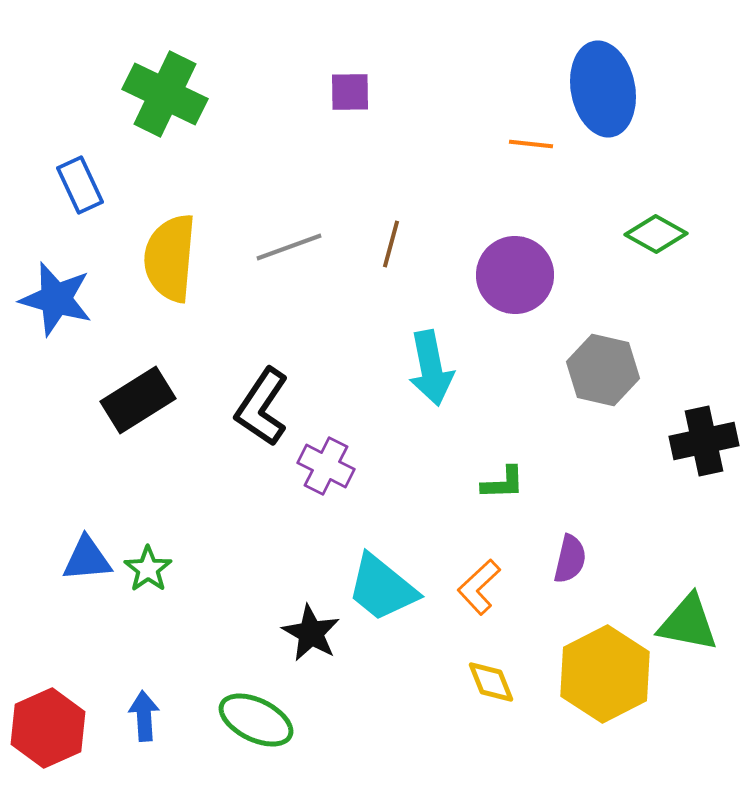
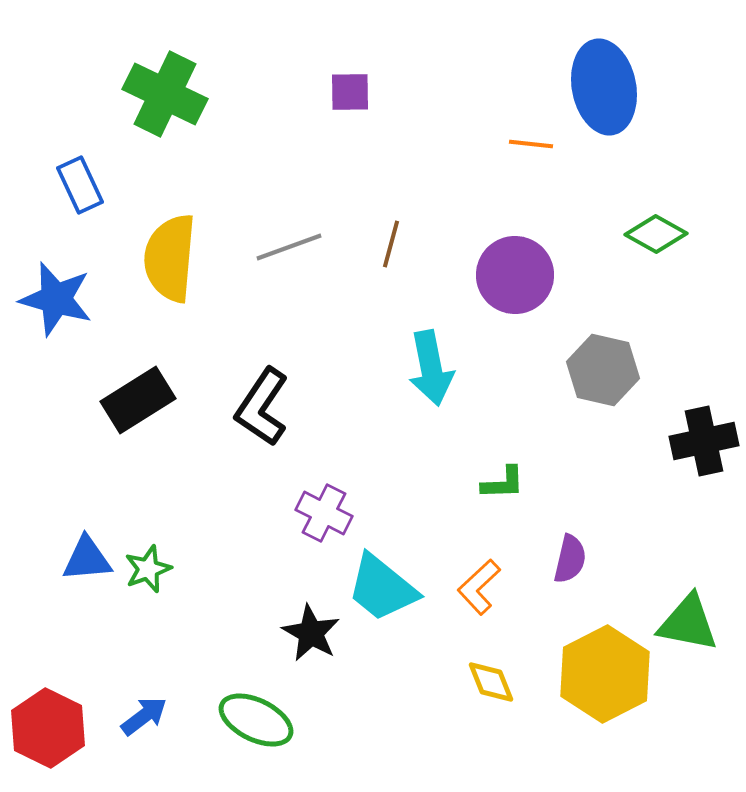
blue ellipse: moved 1 px right, 2 px up
purple cross: moved 2 px left, 47 px down
green star: rotated 15 degrees clockwise
blue arrow: rotated 57 degrees clockwise
red hexagon: rotated 10 degrees counterclockwise
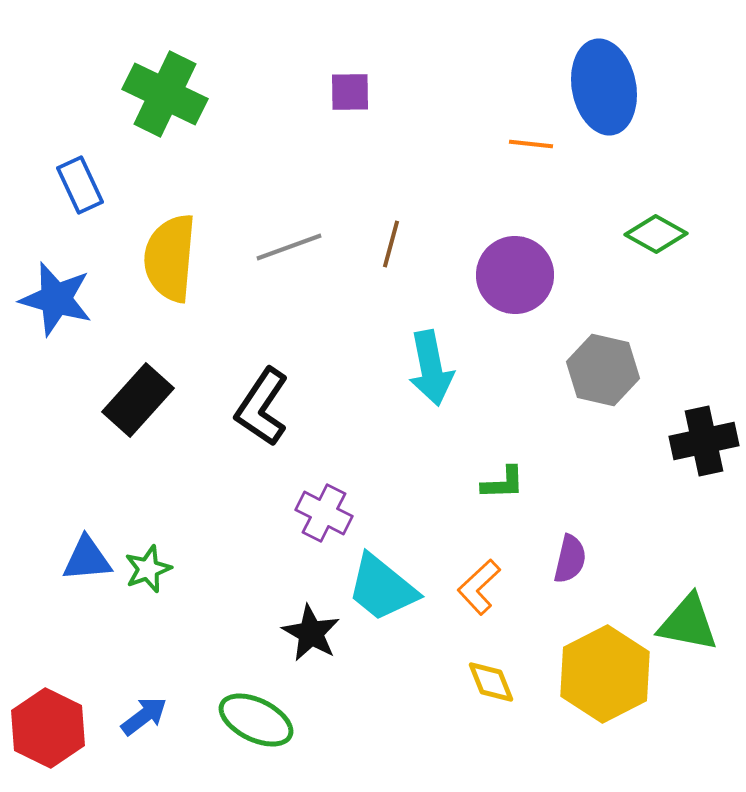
black rectangle: rotated 16 degrees counterclockwise
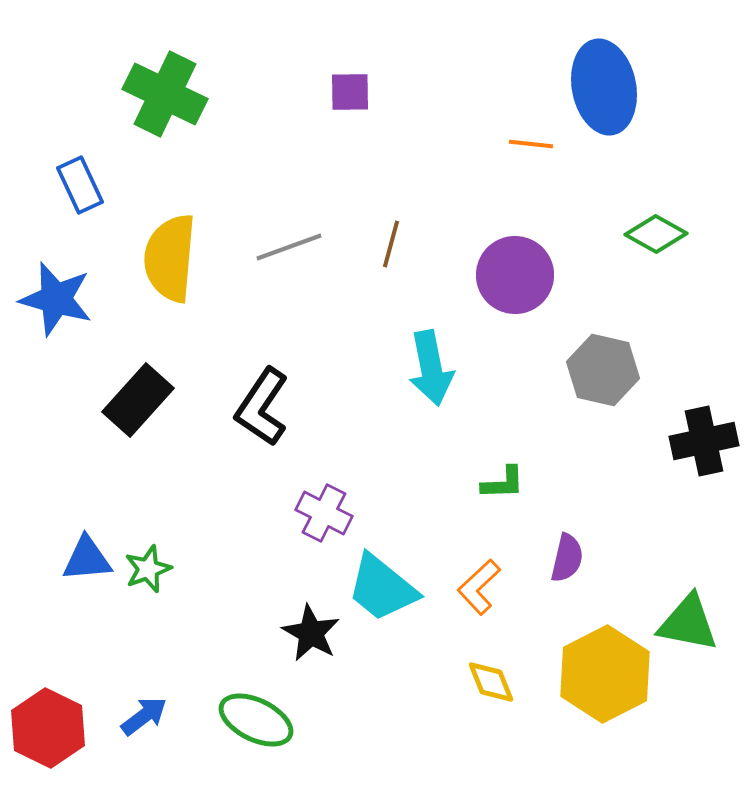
purple semicircle: moved 3 px left, 1 px up
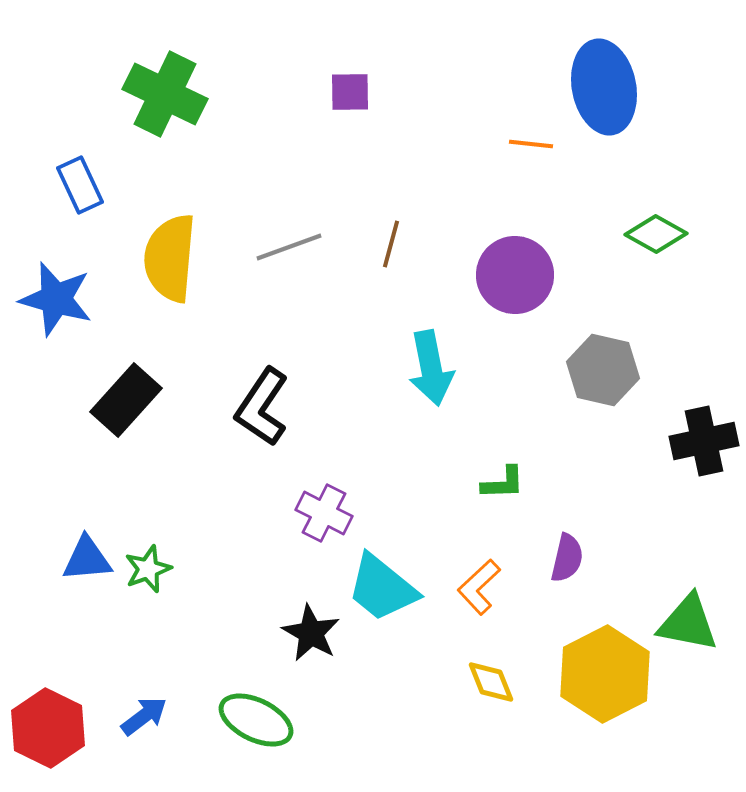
black rectangle: moved 12 px left
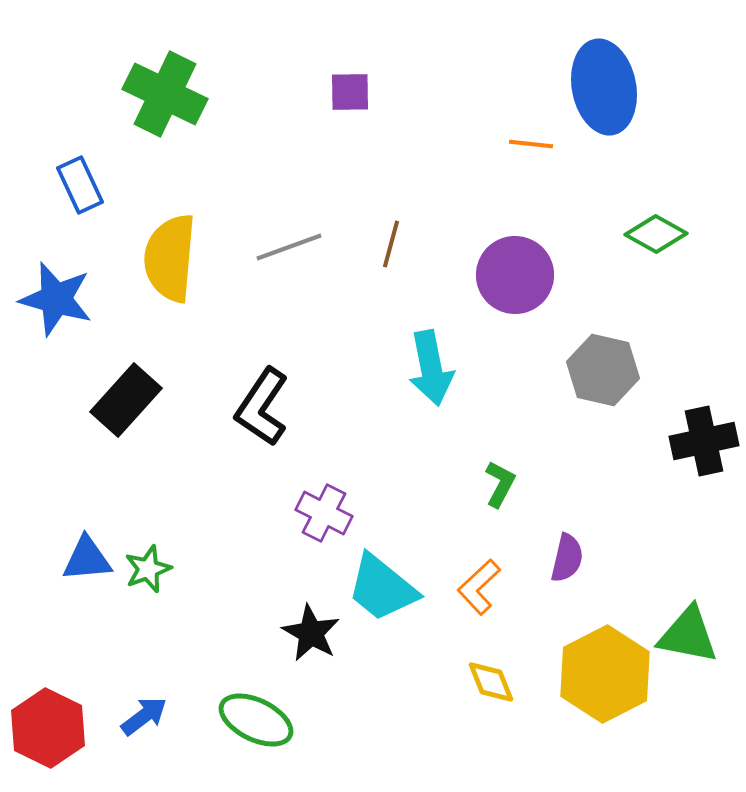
green L-shape: moved 3 px left, 1 px down; rotated 60 degrees counterclockwise
green triangle: moved 12 px down
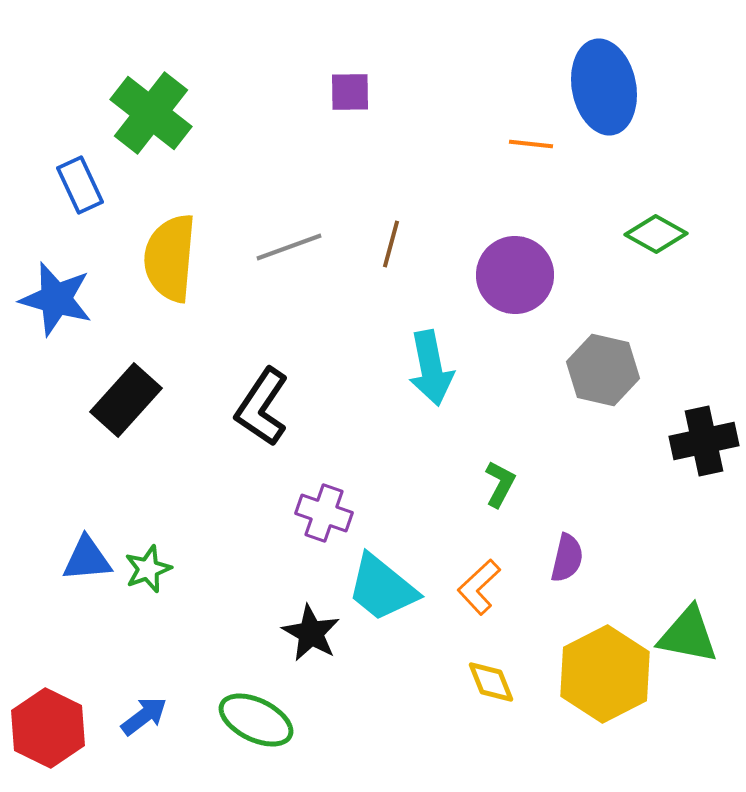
green cross: moved 14 px left, 19 px down; rotated 12 degrees clockwise
purple cross: rotated 8 degrees counterclockwise
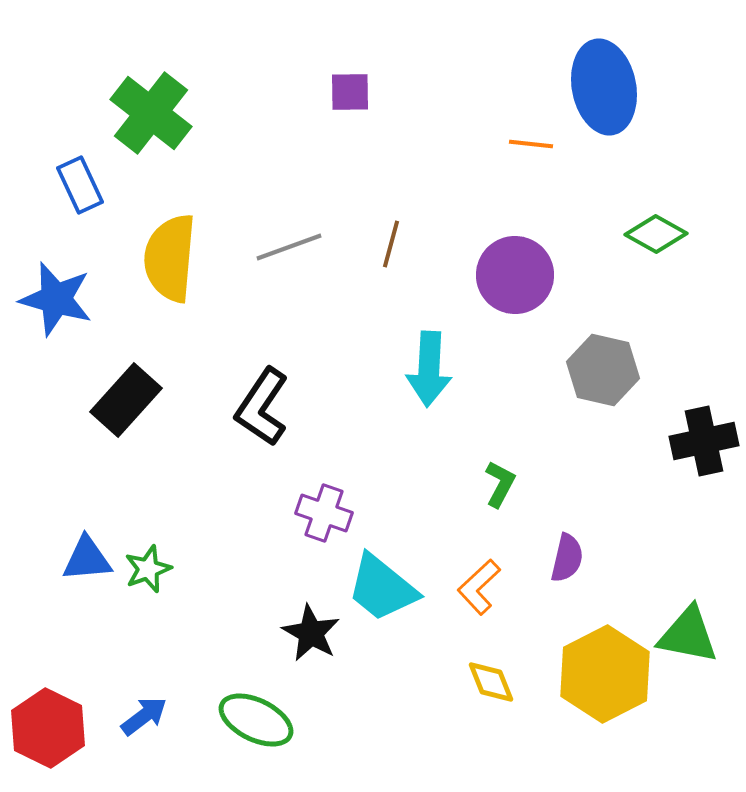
cyan arrow: moved 2 px left, 1 px down; rotated 14 degrees clockwise
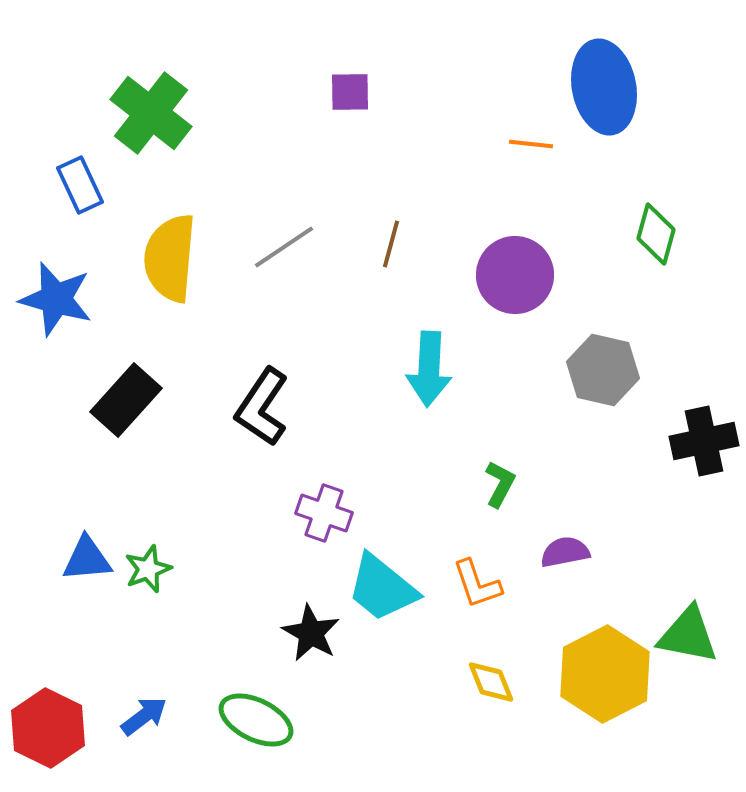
green diamond: rotated 76 degrees clockwise
gray line: moved 5 px left; rotated 14 degrees counterclockwise
purple semicircle: moved 2 px left, 6 px up; rotated 114 degrees counterclockwise
orange L-shape: moved 2 px left, 3 px up; rotated 66 degrees counterclockwise
